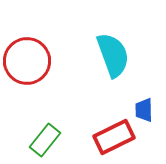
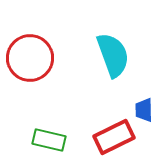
red circle: moved 3 px right, 3 px up
green rectangle: moved 4 px right; rotated 64 degrees clockwise
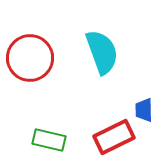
cyan semicircle: moved 11 px left, 3 px up
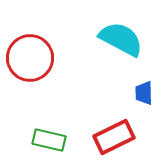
cyan semicircle: moved 19 px right, 13 px up; rotated 42 degrees counterclockwise
blue trapezoid: moved 17 px up
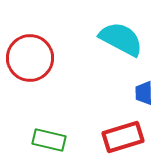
red rectangle: moved 9 px right; rotated 9 degrees clockwise
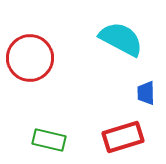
blue trapezoid: moved 2 px right
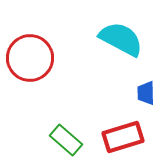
green rectangle: moved 17 px right; rotated 28 degrees clockwise
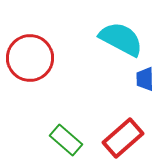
blue trapezoid: moved 1 px left, 14 px up
red rectangle: moved 1 px down; rotated 24 degrees counterclockwise
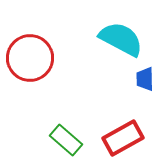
red rectangle: rotated 12 degrees clockwise
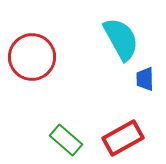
cyan semicircle: rotated 33 degrees clockwise
red circle: moved 2 px right, 1 px up
